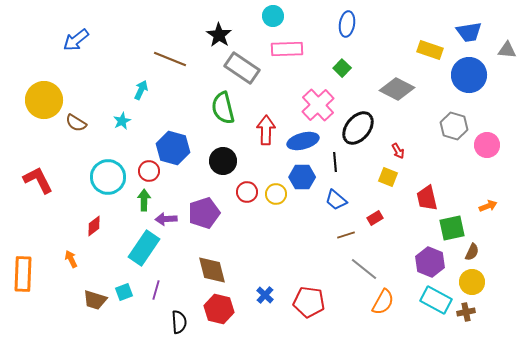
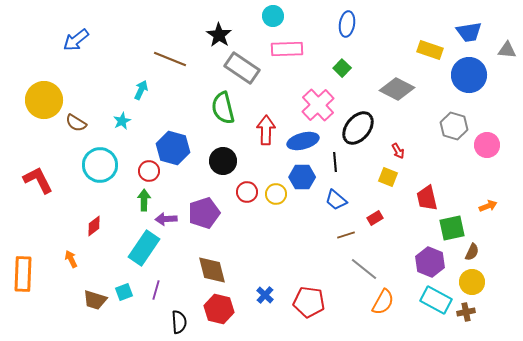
cyan circle at (108, 177): moved 8 px left, 12 px up
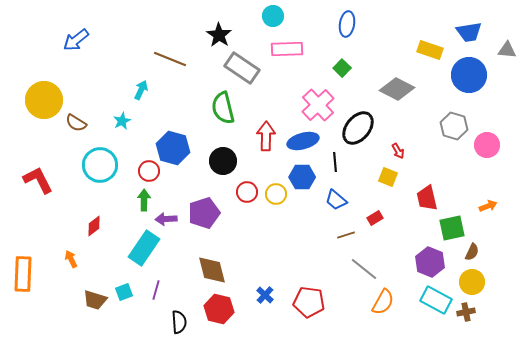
red arrow at (266, 130): moved 6 px down
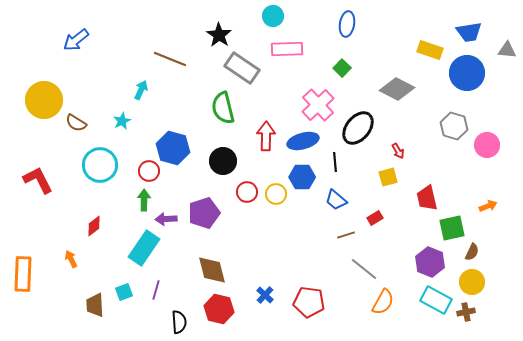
blue circle at (469, 75): moved 2 px left, 2 px up
yellow square at (388, 177): rotated 36 degrees counterclockwise
brown trapezoid at (95, 300): moved 5 px down; rotated 70 degrees clockwise
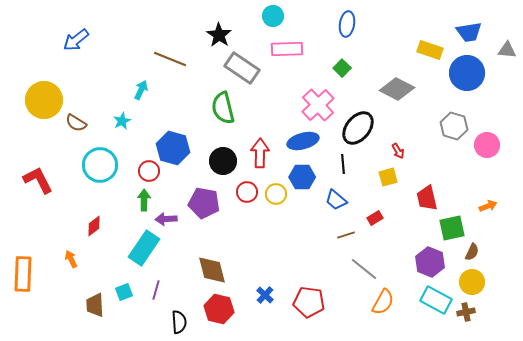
red arrow at (266, 136): moved 6 px left, 17 px down
black line at (335, 162): moved 8 px right, 2 px down
purple pentagon at (204, 213): moved 10 px up; rotated 28 degrees clockwise
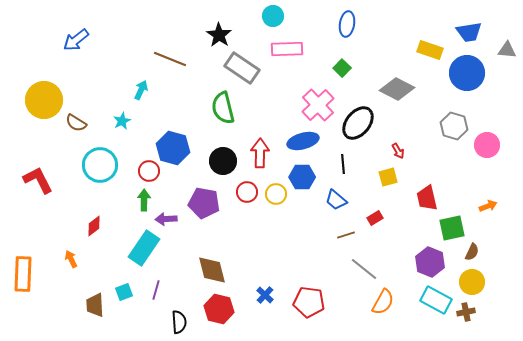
black ellipse at (358, 128): moved 5 px up
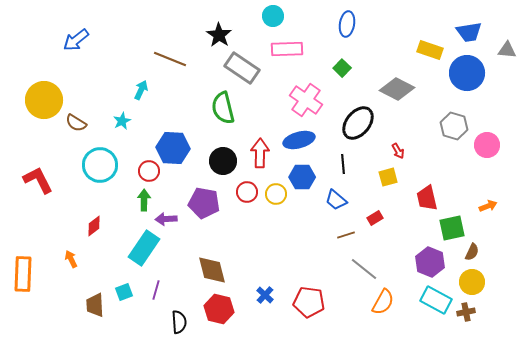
pink cross at (318, 105): moved 12 px left, 5 px up; rotated 12 degrees counterclockwise
blue ellipse at (303, 141): moved 4 px left, 1 px up
blue hexagon at (173, 148): rotated 12 degrees counterclockwise
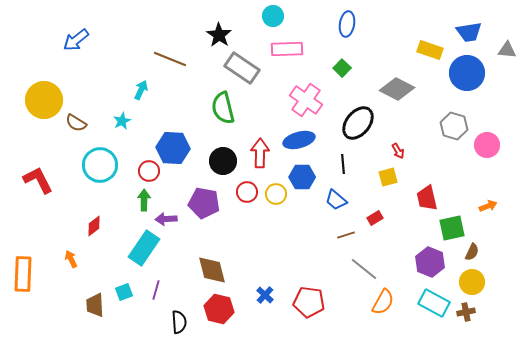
cyan rectangle at (436, 300): moved 2 px left, 3 px down
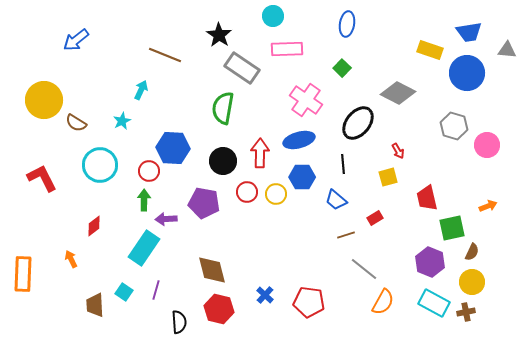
brown line at (170, 59): moved 5 px left, 4 px up
gray diamond at (397, 89): moved 1 px right, 4 px down
green semicircle at (223, 108): rotated 24 degrees clockwise
red L-shape at (38, 180): moved 4 px right, 2 px up
cyan square at (124, 292): rotated 36 degrees counterclockwise
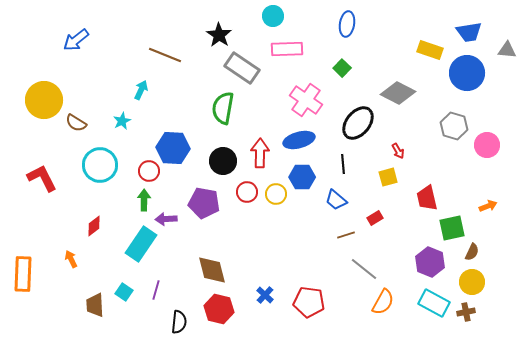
cyan rectangle at (144, 248): moved 3 px left, 4 px up
black semicircle at (179, 322): rotated 10 degrees clockwise
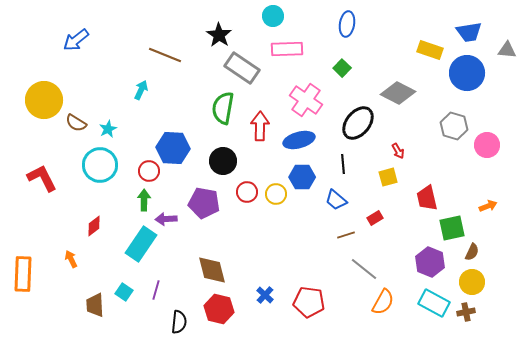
cyan star at (122, 121): moved 14 px left, 8 px down
red arrow at (260, 153): moved 27 px up
